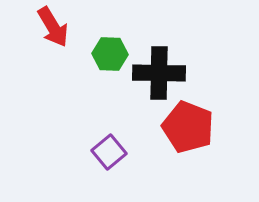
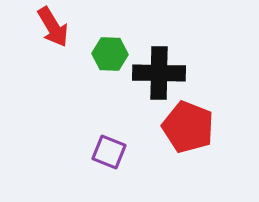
purple square: rotated 28 degrees counterclockwise
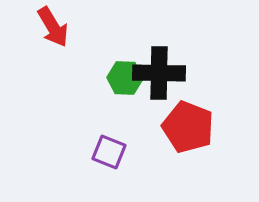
green hexagon: moved 15 px right, 24 px down
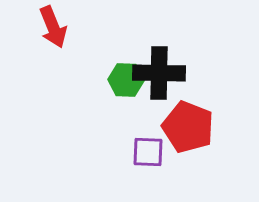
red arrow: rotated 9 degrees clockwise
green hexagon: moved 1 px right, 2 px down
purple square: moved 39 px right; rotated 20 degrees counterclockwise
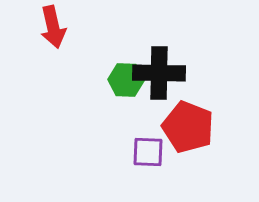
red arrow: rotated 9 degrees clockwise
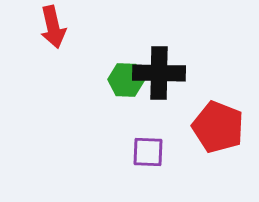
red pentagon: moved 30 px right
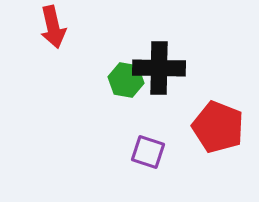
black cross: moved 5 px up
green hexagon: rotated 8 degrees clockwise
purple square: rotated 16 degrees clockwise
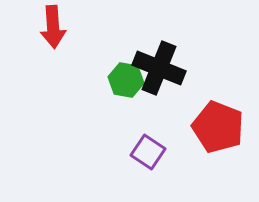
red arrow: rotated 9 degrees clockwise
black cross: rotated 21 degrees clockwise
purple square: rotated 16 degrees clockwise
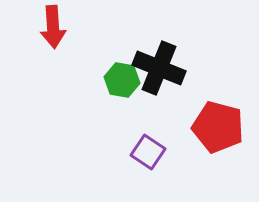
green hexagon: moved 4 px left
red pentagon: rotated 6 degrees counterclockwise
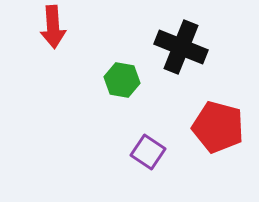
black cross: moved 22 px right, 21 px up
